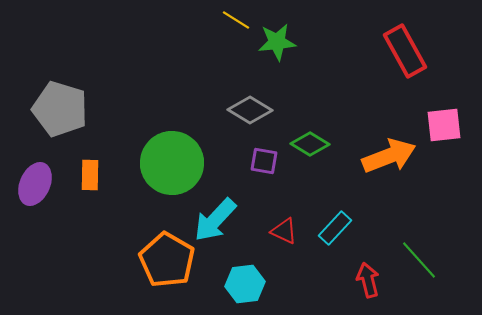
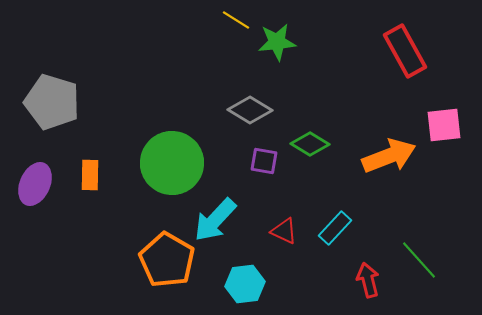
gray pentagon: moved 8 px left, 7 px up
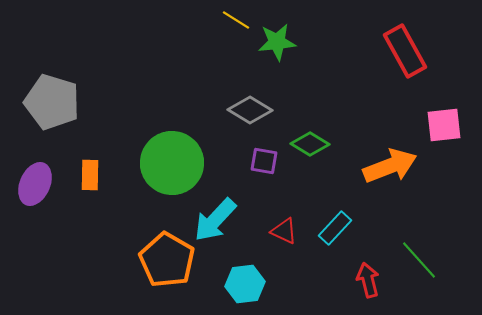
orange arrow: moved 1 px right, 10 px down
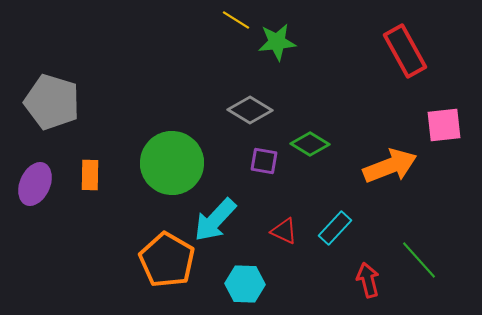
cyan hexagon: rotated 9 degrees clockwise
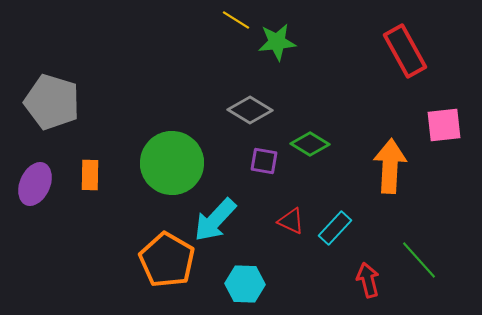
orange arrow: rotated 66 degrees counterclockwise
red triangle: moved 7 px right, 10 px up
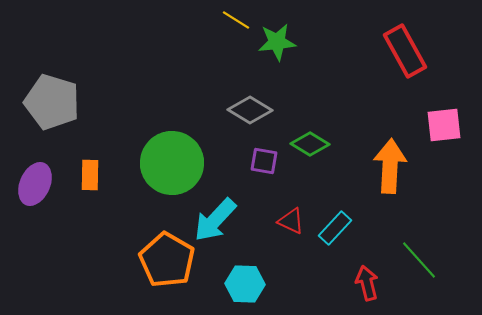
red arrow: moved 1 px left, 3 px down
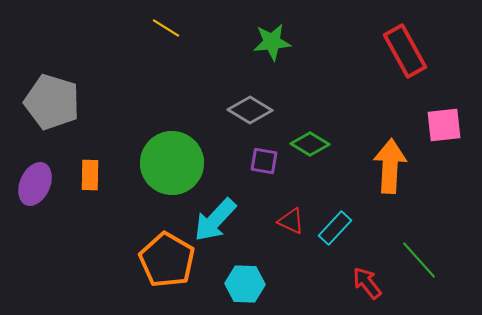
yellow line: moved 70 px left, 8 px down
green star: moved 5 px left
red arrow: rotated 24 degrees counterclockwise
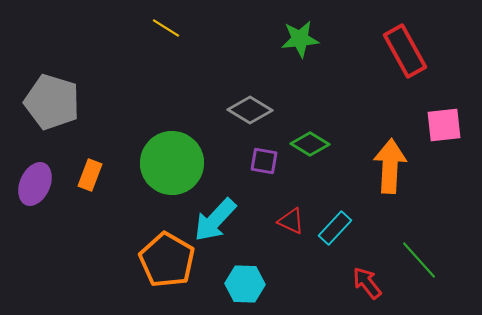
green star: moved 28 px right, 3 px up
orange rectangle: rotated 20 degrees clockwise
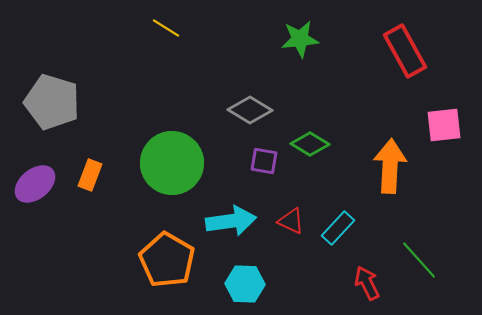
purple ellipse: rotated 27 degrees clockwise
cyan arrow: moved 16 px right, 1 px down; rotated 141 degrees counterclockwise
cyan rectangle: moved 3 px right
red arrow: rotated 12 degrees clockwise
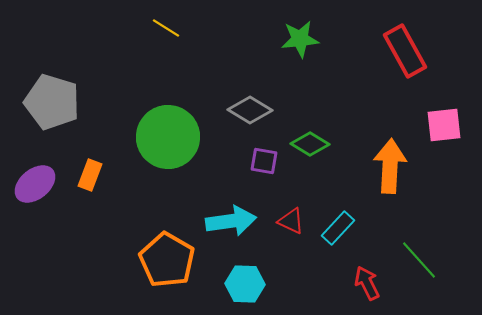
green circle: moved 4 px left, 26 px up
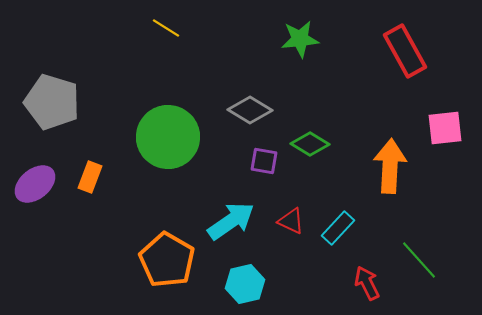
pink square: moved 1 px right, 3 px down
orange rectangle: moved 2 px down
cyan arrow: rotated 27 degrees counterclockwise
cyan hexagon: rotated 15 degrees counterclockwise
